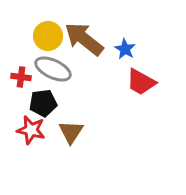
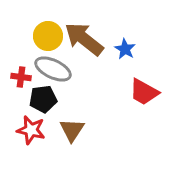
red trapezoid: moved 3 px right, 10 px down
black pentagon: moved 4 px up
brown triangle: moved 1 px right, 2 px up
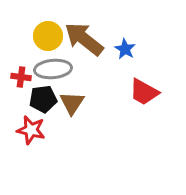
gray ellipse: rotated 30 degrees counterclockwise
brown triangle: moved 27 px up
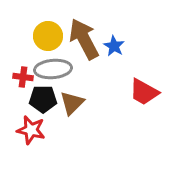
brown arrow: rotated 24 degrees clockwise
blue star: moved 11 px left, 3 px up
red cross: moved 2 px right
black pentagon: rotated 8 degrees clockwise
brown triangle: rotated 12 degrees clockwise
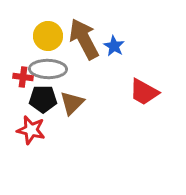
gray ellipse: moved 5 px left; rotated 6 degrees clockwise
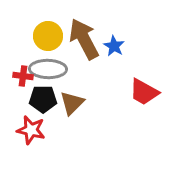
red cross: moved 1 px up
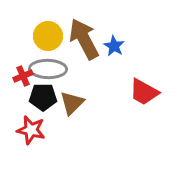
red cross: rotated 30 degrees counterclockwise
black pentagon: moved 2 px up
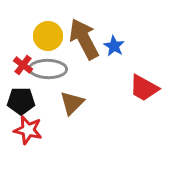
red cross: moved 11 px up; rotated 30 degrees counterclockwise
red trapezoid: moved 4 px up
black pentagon: moved 22 px left, 4 px down
red star: moved 3 px left
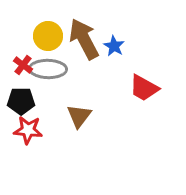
brown triangle: moved 7 px right, 13 px down; rotated 8 degrees counterclockwise
red star: rotated 8 degrees counterclockwise
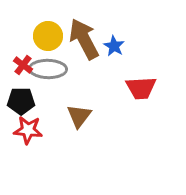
red trapezoid: moved 3 px left; rotated 32 degrees counterclockwise
